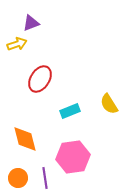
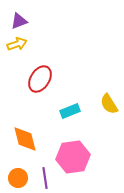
purple triangle: moved 12 px left, 2 px up
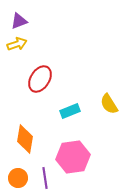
orange diamond: rotated 24 degrees clockwise
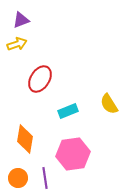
purple triangle: moved 2 px right, 1 px up
cyan rectangle: moved 2 px left
pink hexagon: moved 3 px up
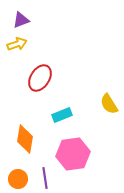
red ellipse: moved 1 px up
cyan rectangle: moved 6 px left, 4 px down
orange circle: moved 1 px down
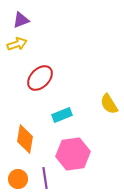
red ellipse: rotated 12 degrees clockwise
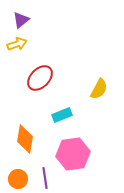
purple triangle: rotated 18 degrees counterclockwise
yellow semicircle: moved 10 px left, 15 px up; rotated 120 degrees counterclockwise
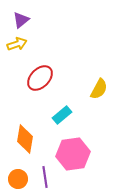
cyan rectangle: rotated 18 degrees counterclockwise
purple line: moved 1 px up
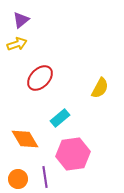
yellow semicircle: moved 1 px right, 1 px up
cyan rectangle: moved 2 px left, 3 px down
orange diamond: rotated 40 degrees counterclockwise
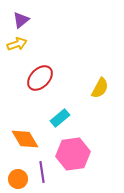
purple line: moved 3 px left, 5 px up
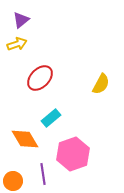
yellow semicircle: moved 1 px right, 4 px up
cyan rectangle: moved 9 px left
pink hexagon: rotated 12 degrees counterclockwise
purple line: moved 1 px right, 2 px down
orange circle: moved 5 px left, 2 px down
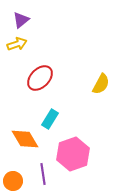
cyan rectangle: moved 1 px left, 1 px down; rotated 18 degrees counterclockwise
